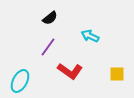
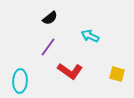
yellow square: rotated 14 degrees clockwise
cyan ellipse: rotated 25 degrees counterclockwise
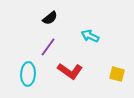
cyan ellipse: moved 8 px right, 7 px up
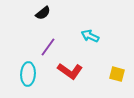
black semicircle: moved 7 px left, 5 px up
